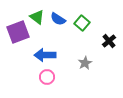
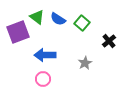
pink circle: moved 4 px left, 2 px down
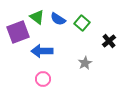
blue arrow: moved 3 px left, 4 px up
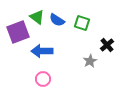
blue semicircle: moved 1 px left, 1 px down
green square: rotated 21 degrees counterclockwise
black cross: moved 2 px left, 4 px down
gray star: moved 5 px right, 2 px up
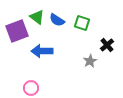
purple square: moved 1 px left, 1 px up
pink circle: moved 12 px left, 9 px down
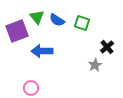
green triangle: rotated 14 degrees clockwise
black cross: moved 2 px down
gray star: moved 5 px right, 4 px down
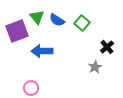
green square: rotated 21 degrees clockwise
gray star: moved 2 px down
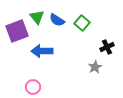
black cross: rotated 16 degrees clockwise
pink circle: moved 2 px right, 1 px up
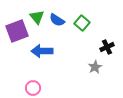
pink circle: moved 1 px down
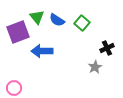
purple square: moved 1 px right, 1 px down
black cross: moved 1 px down
pink circle: moved 19 px left
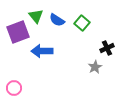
green triangle: moved 1 px left, 1 px up
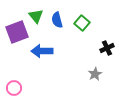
blue semicircle: rotated 42 degrees clockwise
purple square: moved 1 px left
gray star: moved 7 px down
